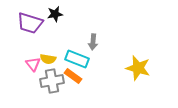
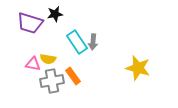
cyan rectangle: moved 17 px up; rotated 35 degrees clockwise
pink triangle: rotated 42 degrees counterclockwise
orange rectangle: rotated 18 degrees clockwise
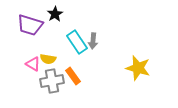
black star: rotated 21 degrees counterclockwise
purple trapezoid: moved 2 px down
gray arrow: moved 1 px up
pink triangle: rotated 21 degrees clockwise
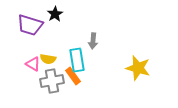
cyan rectangle: moved 18 px down; rotated 25 degrees clockwise
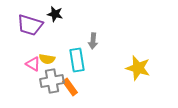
black star: rotated 28 degrees counterclockwise
yellow semicircle: moved 1 px left
orange rectangle: moved 3 px left, 11 px down
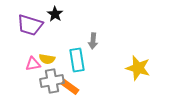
black star: rotated 21 degrees clockwise
pink triangle: rotated 42 degrees counterclockwise
orange rectangle: rotated 18 degrees counterclockwise
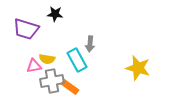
black star: rotated 28 degrees counterclockwise
purple trapezoid: moved 4 px left, 4 px down
gray arrow: moved 3 px left, 3 px down
cyan rectangle: rotated 20 degrees counterclockwise
pink triangle: moved 1 px right, 2 px down
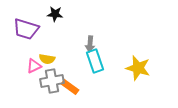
cyan rectangle: moved 18 px right, 1 px down; rotated 10 degrees clockwise
pink triangle: rotated 14 degrees counterclockwise
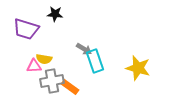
gray arrow: moved 6 px left, 5 px down; rotated 63 degrees counterclockwise
yellow semicircle: moved 3 px left
pink triangle: rotated 21 degrees clockwise
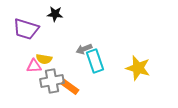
gray arrow: rotated 126 degrees clockwise
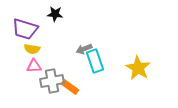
purple trapezoid: moved 1 px left
yellow semicircle: moved 12 px left, 10 px up
yellow star: rotated 15 degrees clockwise
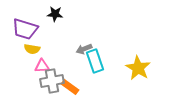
pink triangle: moved 8 px right
